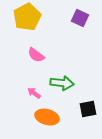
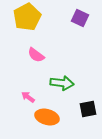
pink arrow: moved 6 px left, 4 px down
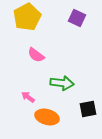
purple square: moved 3 px left
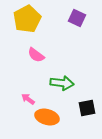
yellow pentagon: moved 2 px down
pink arrow: moved 2 px down
black square: moved 1 px left, 1 px up
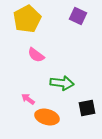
purple square: moved 1 px right, 2 px up
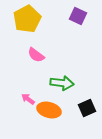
black square: rotated 12 degrees counterclockwise
orange ellipse: moved 2 px right, 7 px up
